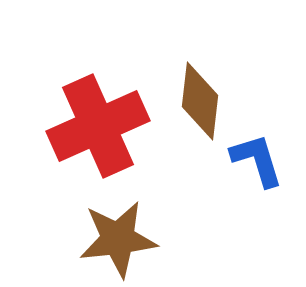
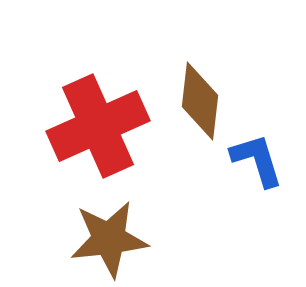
brown star: moved 9 px left
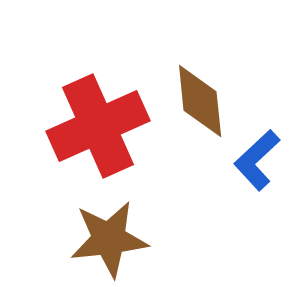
brown diamond: rotated 12 degrees counterclockwise
blue L-shape: rotated 116 degrees counterclockwise
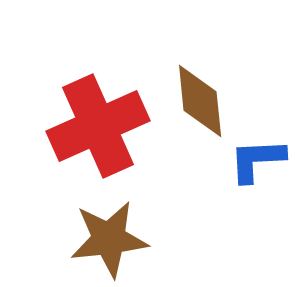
blue L-shape: rotated 40 degrees clockwise
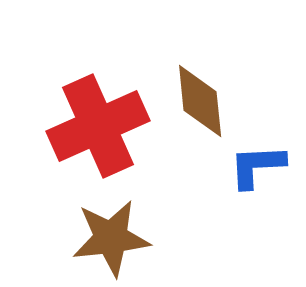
blue L-shape: moved 6 px down
brown star: moved 2 px right, 1 px up
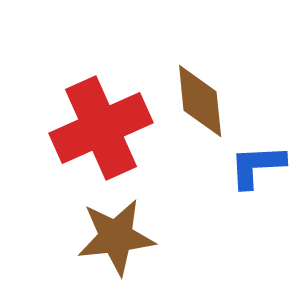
red cross: moved 3 px right, 2 px down
brown star: moved 5 px right, 1 px up
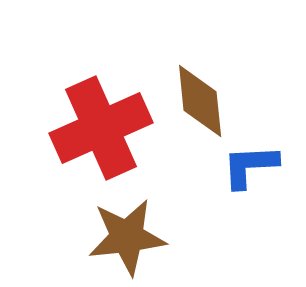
blue L-shape: moved 7 px left
brown star: moved 11 px right
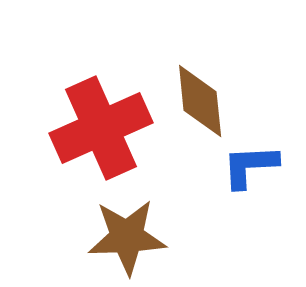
brown star: rotated 4 degrees clockwise
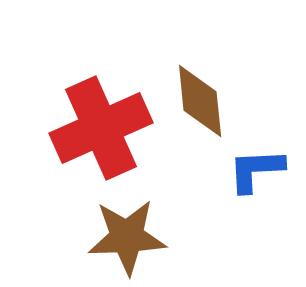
blue L-shape: moved 6 px right, 4 px down
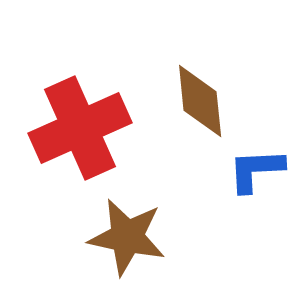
red cross: moved 21 px left
brown star: rotated 14 degrees clockwise
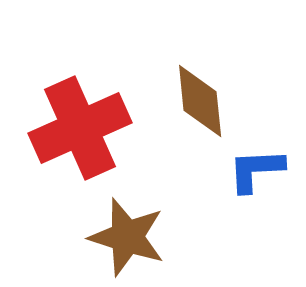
brown star: rotated 6 degrees clockwise
